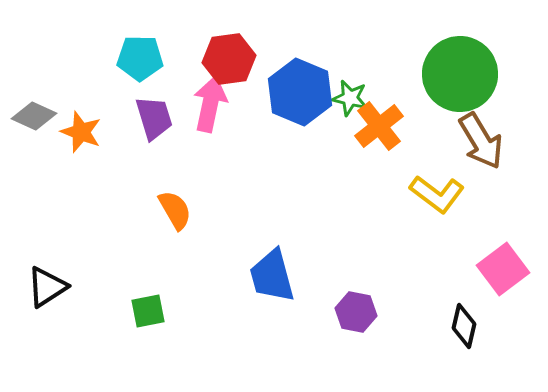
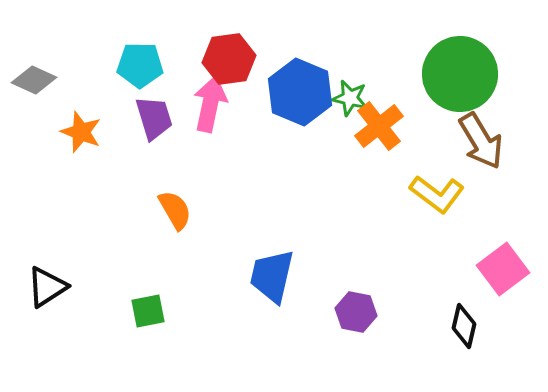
cyan pentagon: moved 7 px down
gray diamond: moved 36 px up
blue trapezoid: rotated 28 degrees clockwise
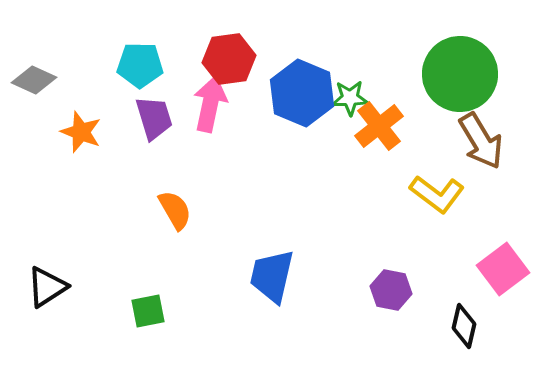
blue hexagon: moved 2 px right, 1 px down
green star: rotated 15 degrees counterclockwise
purple hexagon: moved 35 px right, 22 px up
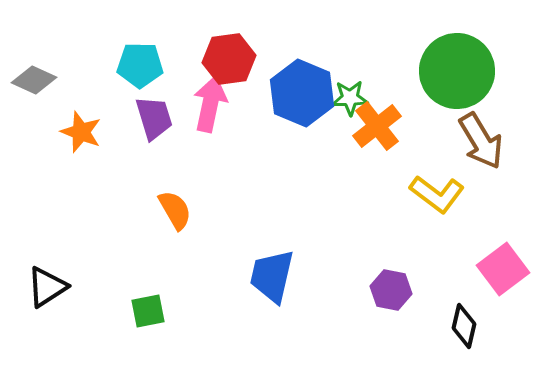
green circle: moved 3 px left, 3 px up
orange cross: moved 2 px left
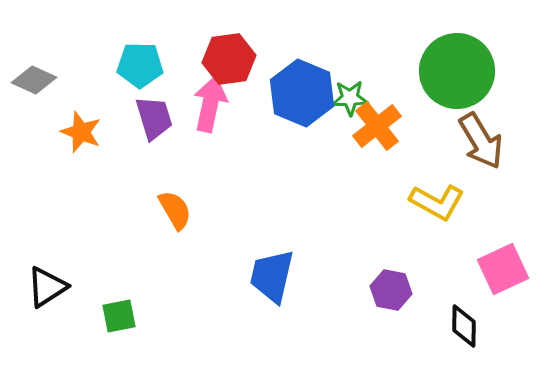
yellow L-shape: moved 8 px down; rotated 8 degrees counterclockwise
pink square: rotated 12 degrees clockwise
green square: moved 29 px left, 5 px down
black diamond: rotated 12 degrees counterclockwise
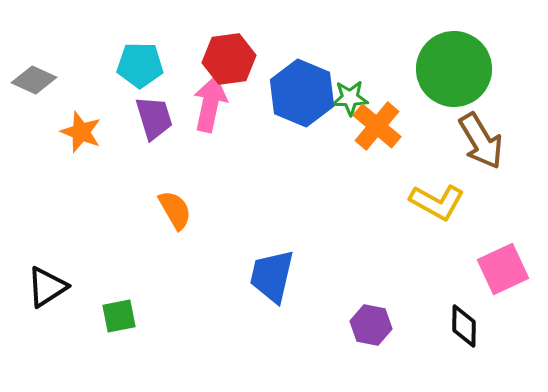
green circle: moved 3 px left, 2 px up
orange cross: rotated 12 degrees counterclockwise
purple hexagon: moved 20 px left, 35 px down
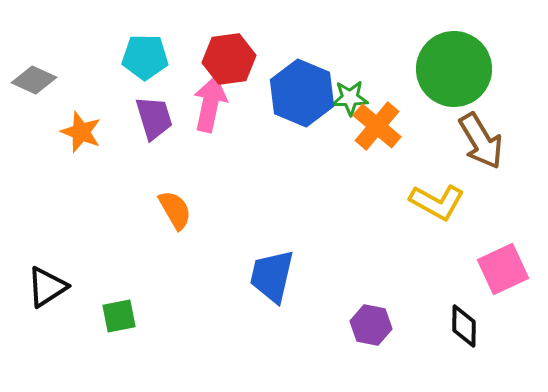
cyan pentagon: moved 5 px right, 8 px up
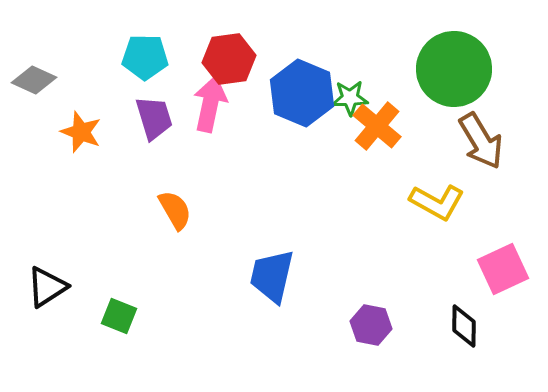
green square: rotated 33 degrees clockwise
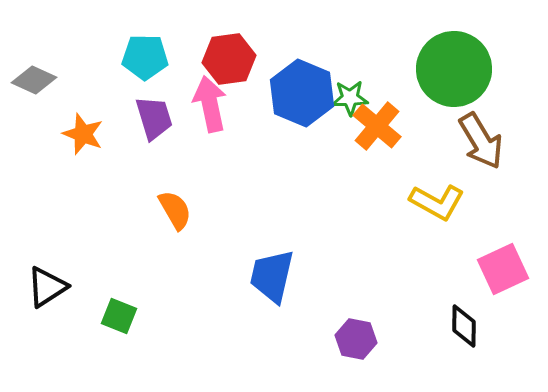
pink arrow: rotated 24 degrees counterclockwise
orange star: moved 2 px right, 2 px down
purple hexagon: moved 15 px left, 14 px down
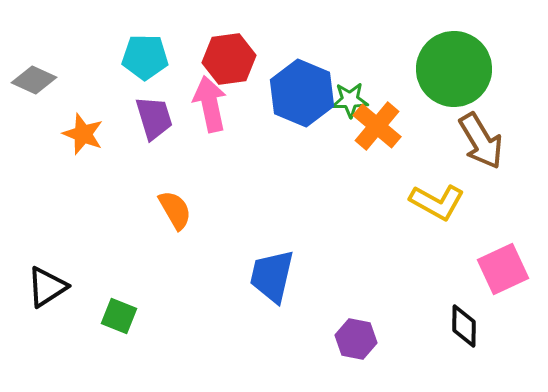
green star: moved 2 px down
